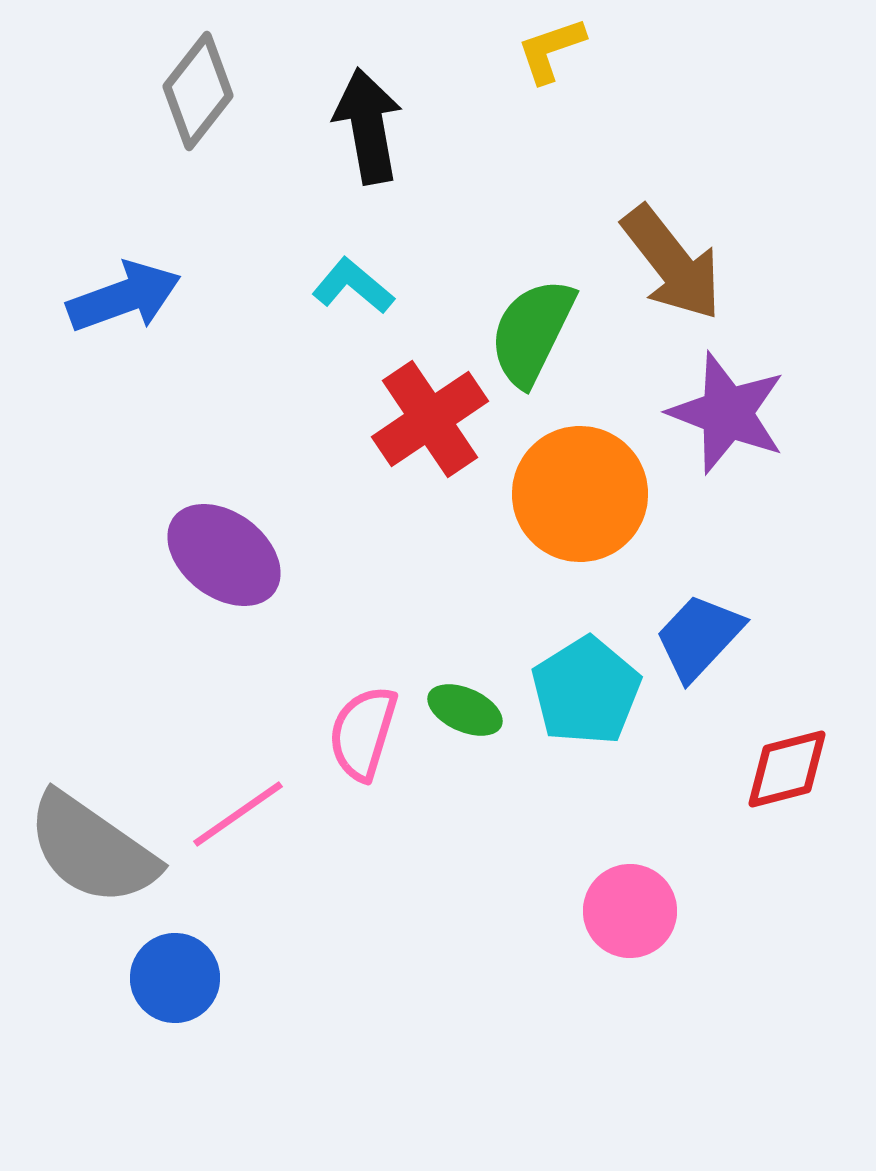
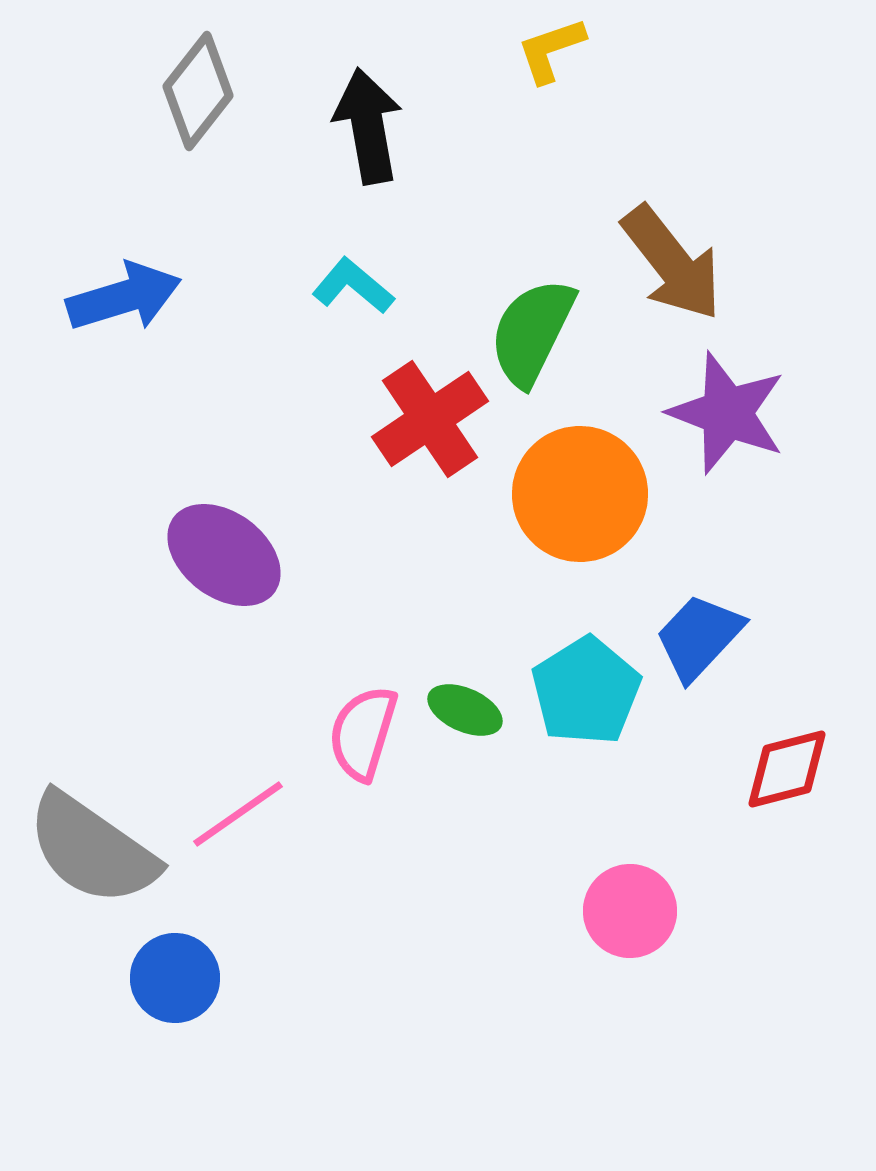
blue arrow: rotated 3 degrees clockwise
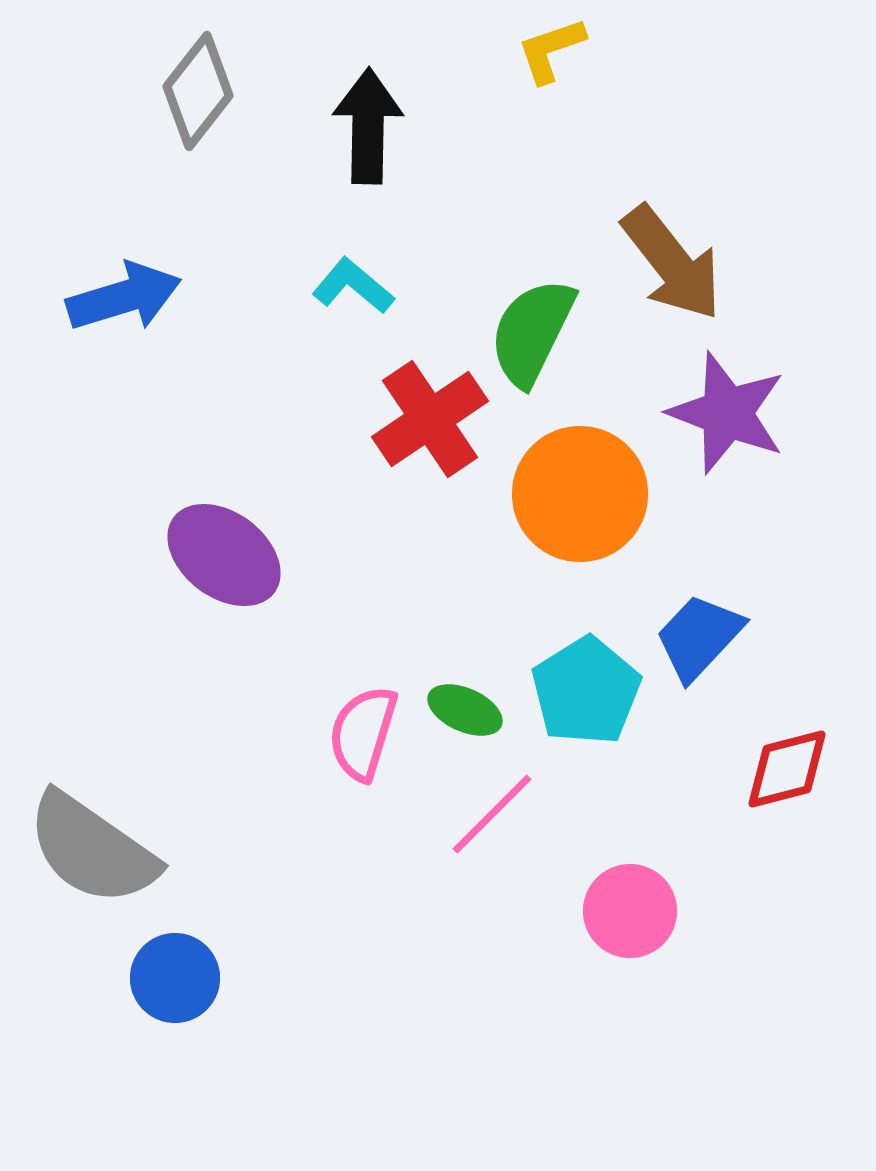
black arrow: rotated 11 degrees clockwise
pink line: moved 254 px right; rotated 10 degrees counterclockwise
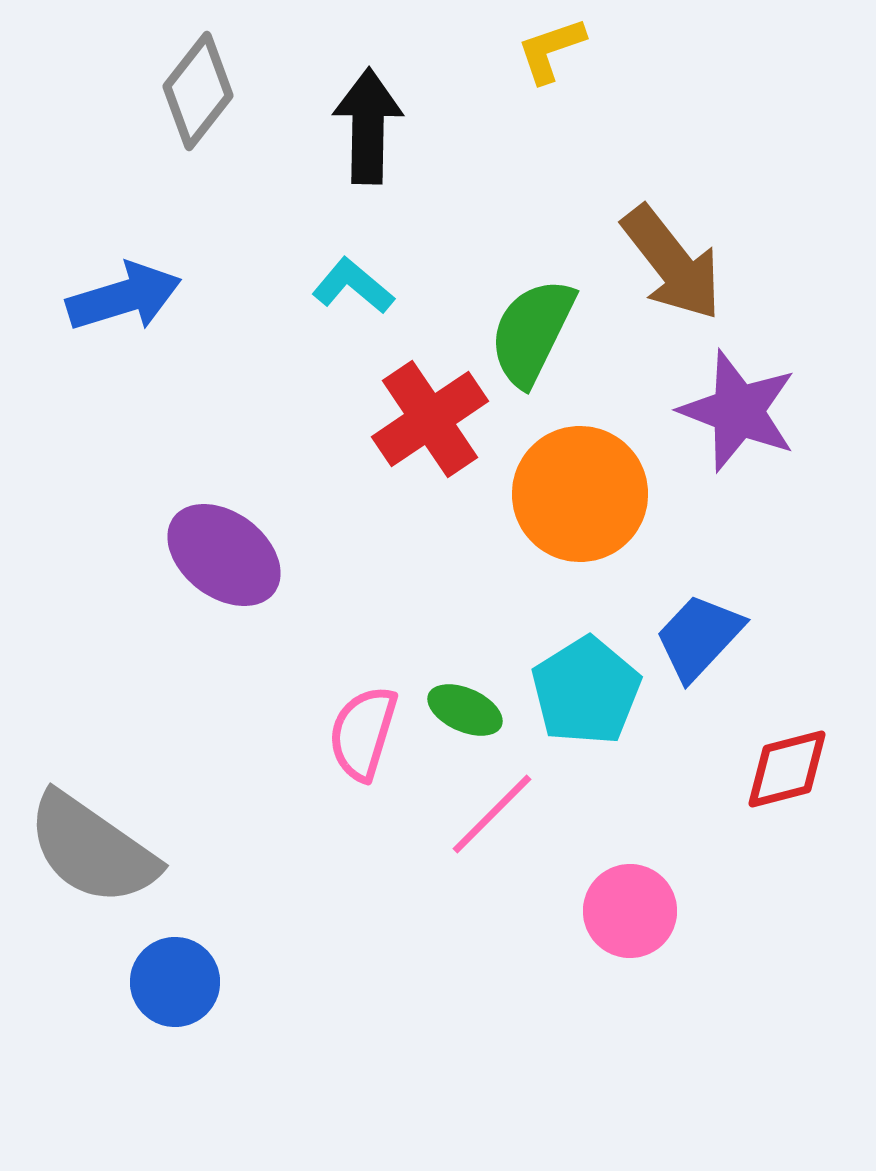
purple star: moved 11 px right, 2 px up
blue circle: moved 4 px down
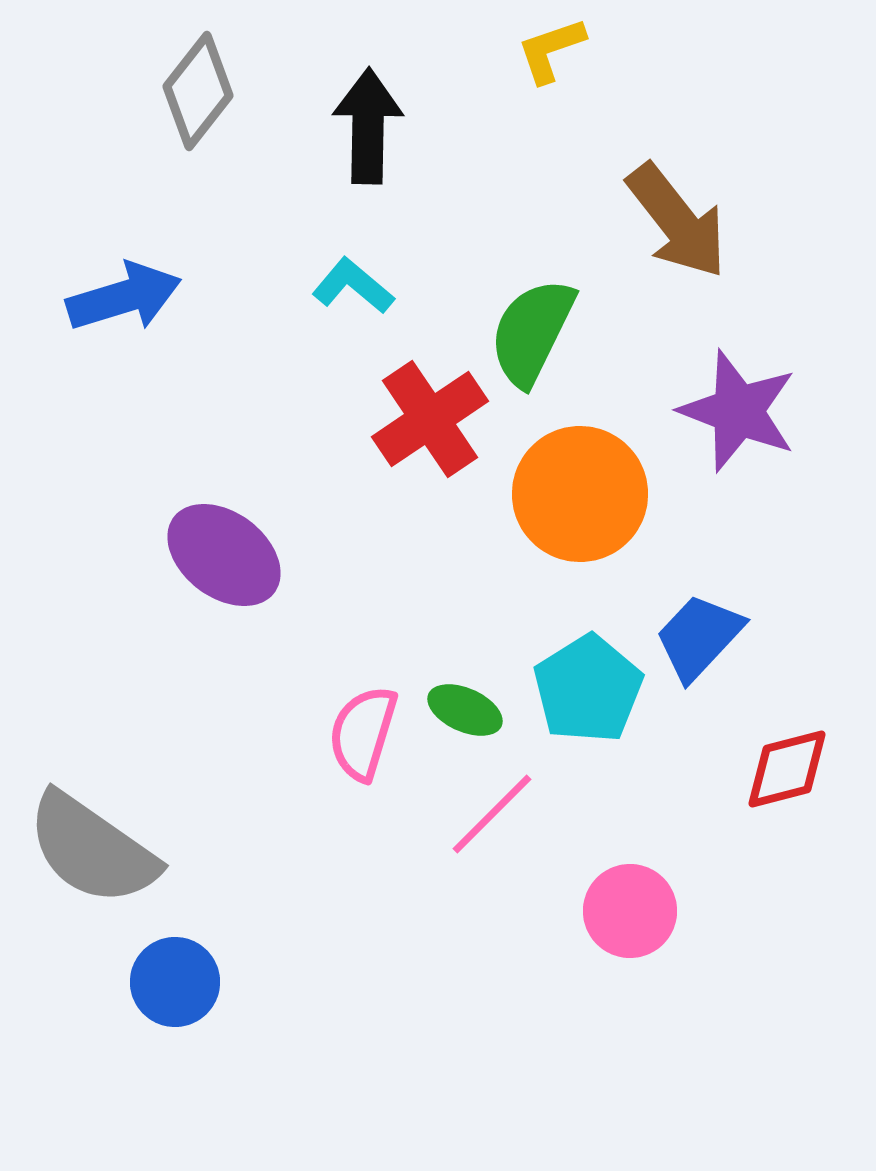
brown arrow: moved 5 px right, 42 px up
cyan pentagon: moved 2 px right, 2 px up
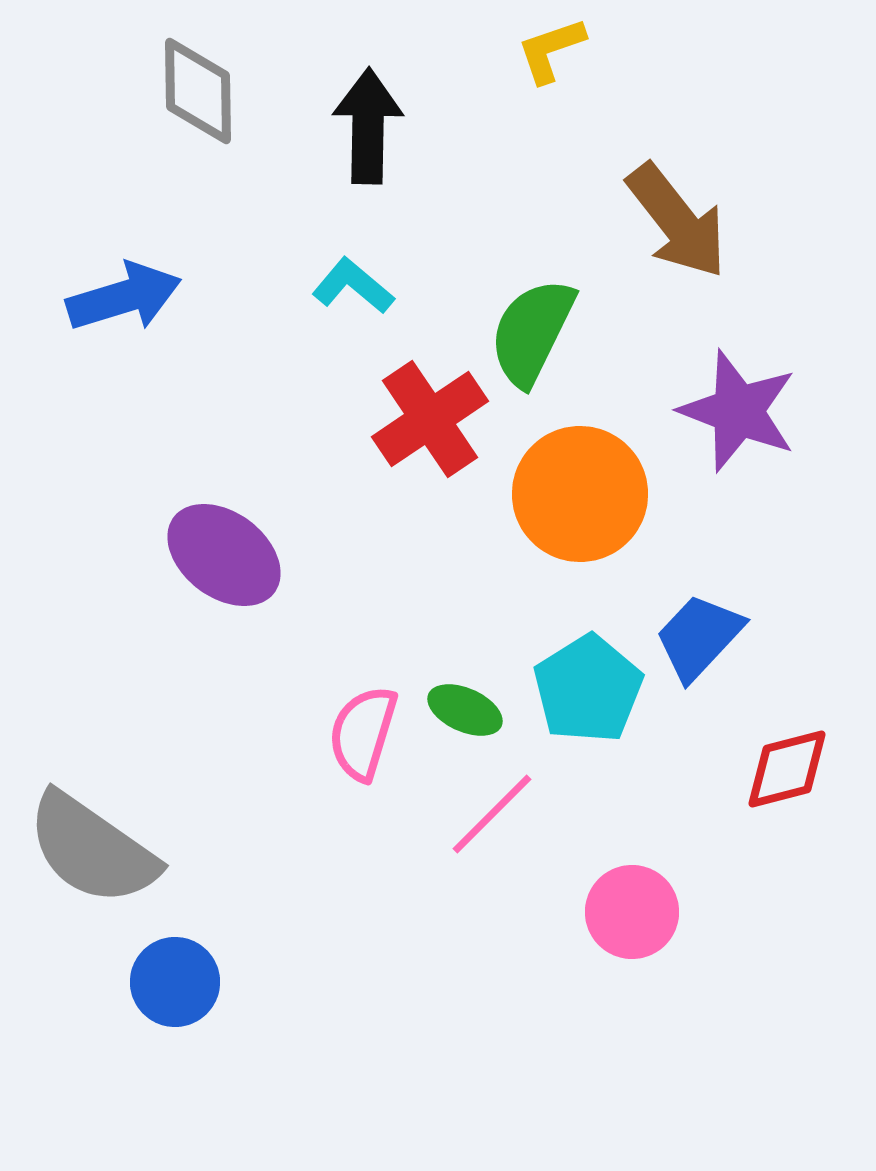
gray diamond: rotated 39 degrees counterclockwise
pink circle: moved 2 px right, 1 px down
